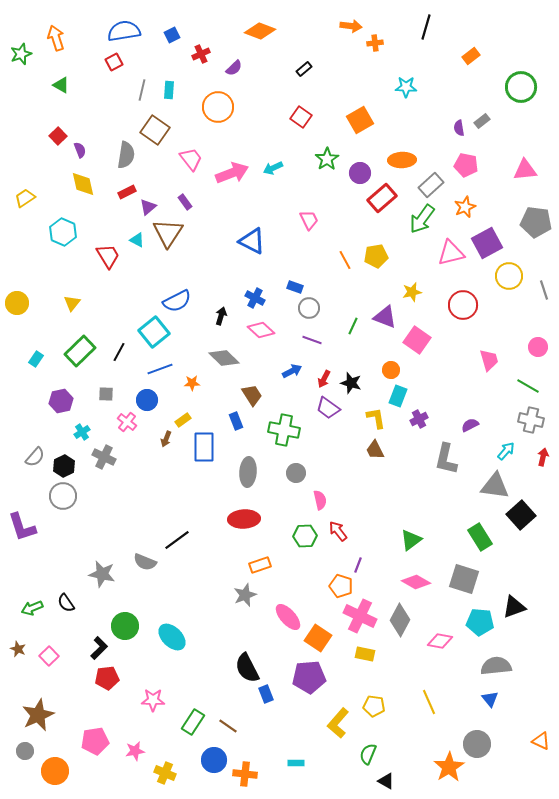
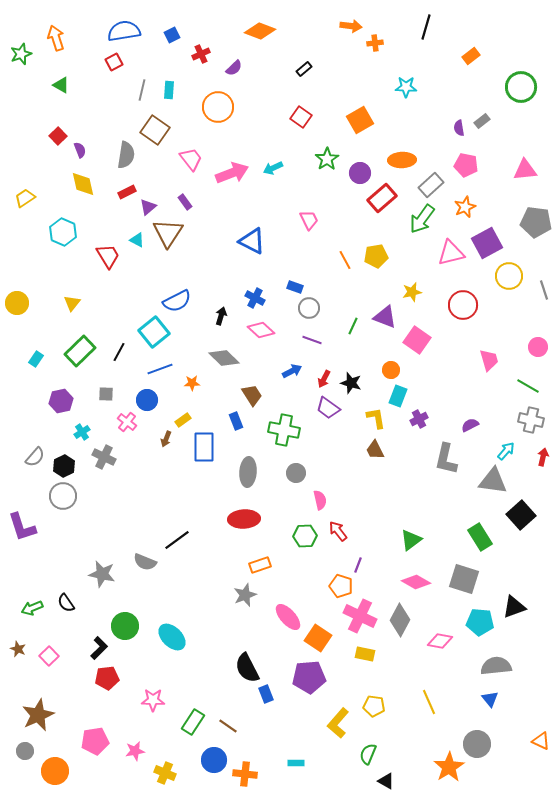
gray triangle at (495, 486): moved 2 px left, 5 px up
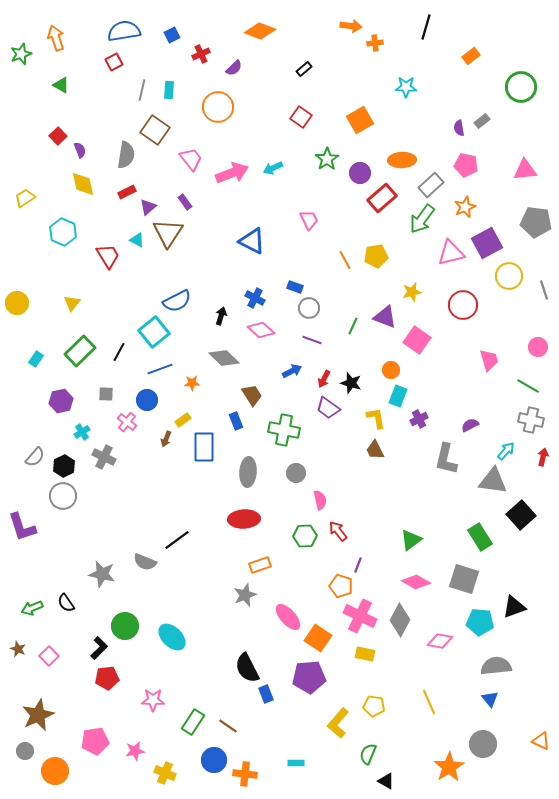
gray circle at (477, 744): moved 6 px right
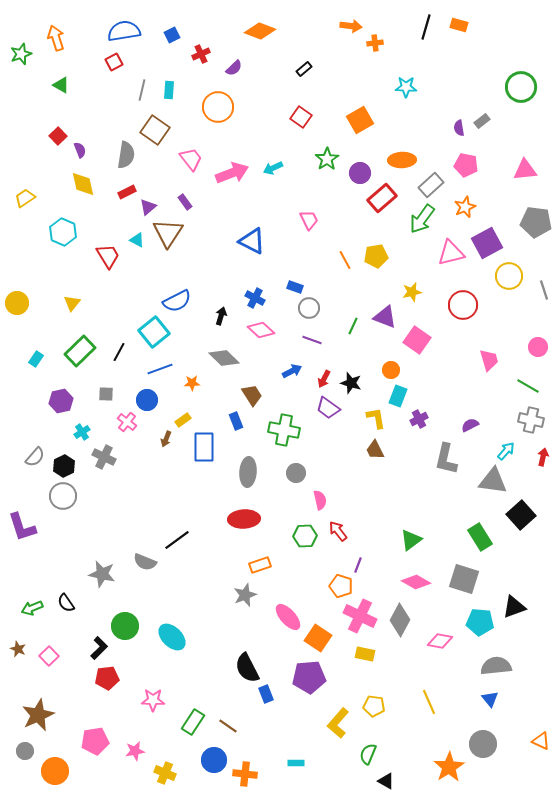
orange rectangle at (471, 56): moved 12 px left, 31 px up; rotated 54 degrees clockwise
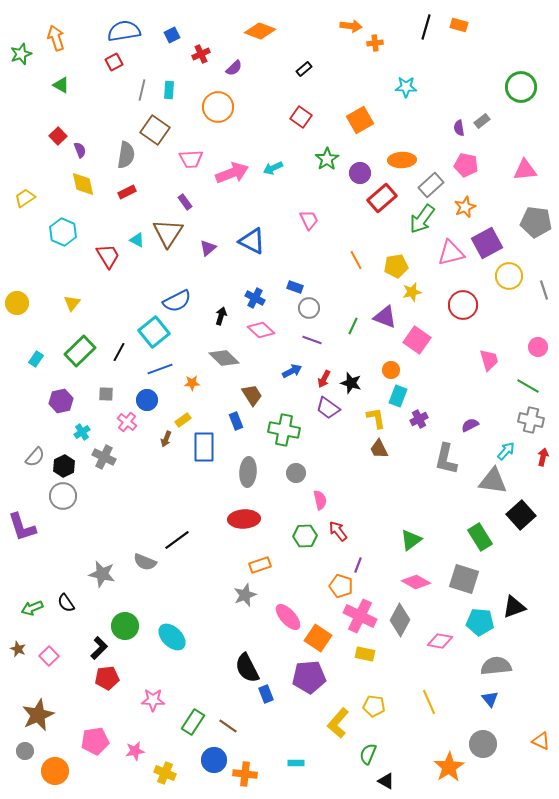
pink trapezoid at (191, 159): rotated 125 degrees clockwise
purple triangle at (148, 207): moved 60 px right, 41 px down
yellow pentagon at (376, 256): moved 20 px right, 10 px down
orange line at (345, 260): moved 11 px right
brown trapezoid at (375, 450): moved 4 px right, 1 px up
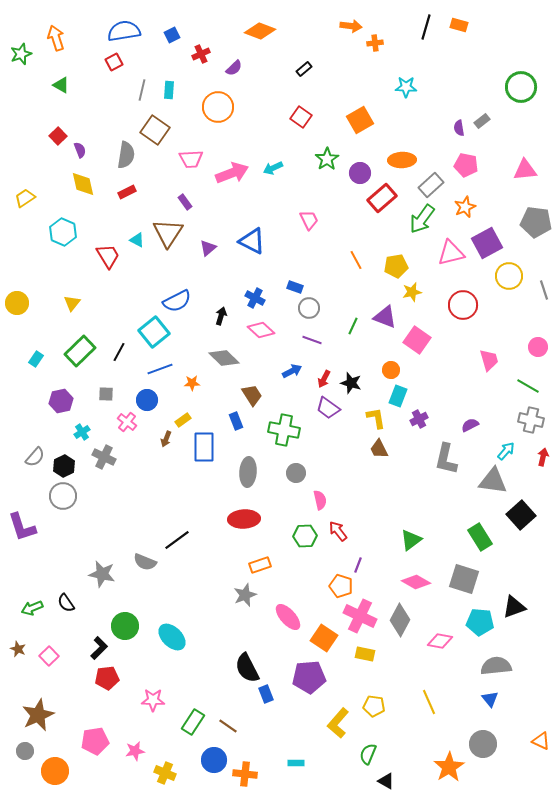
orange square at (318, 638): moved 6 px right
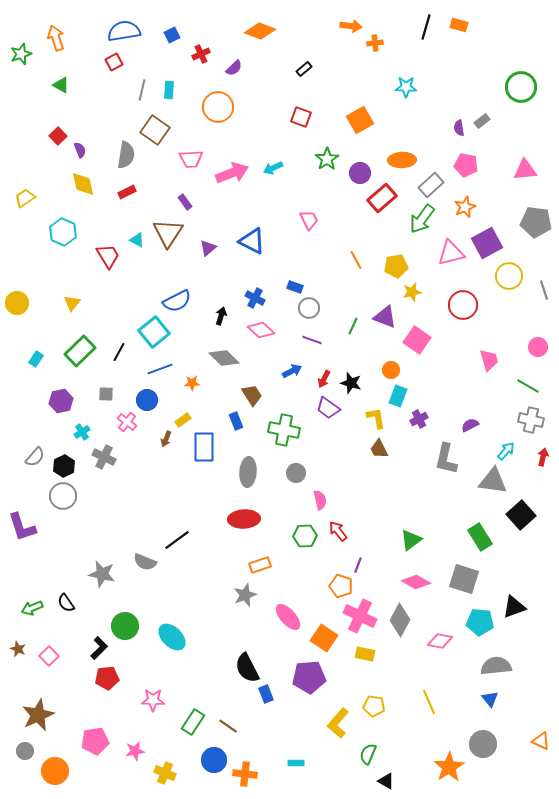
red square at (301, 117): rotated 15 degrees counterclockwise
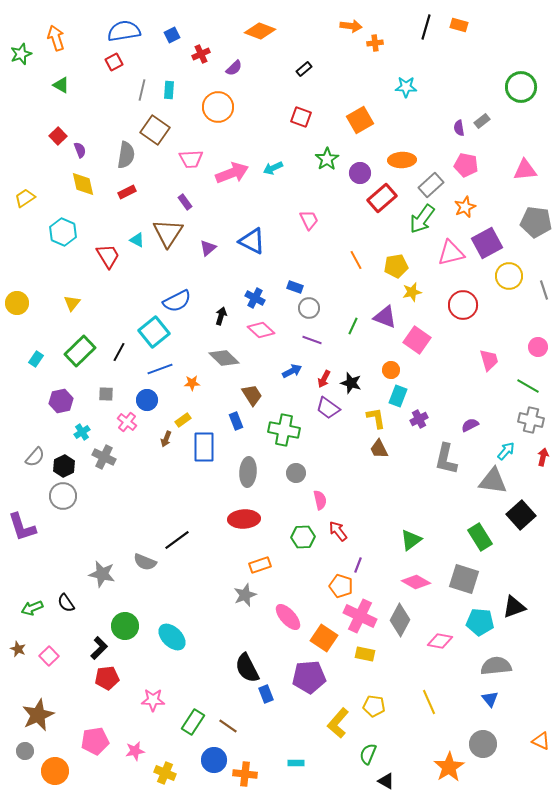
green hexagon at (305, 536): moved 2 px left, 1 px down
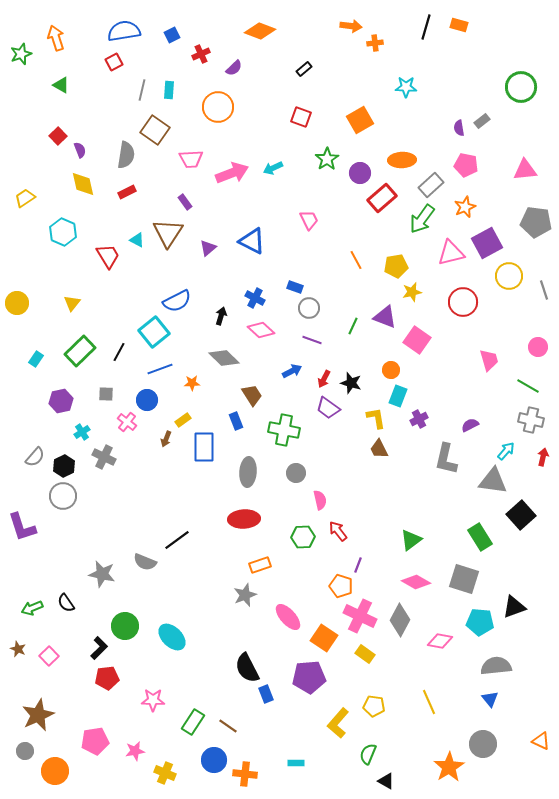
red circle at (463, 305): moved 3 px up
yellow rectangle at (365, 654): rotated 24 degrees clockwise
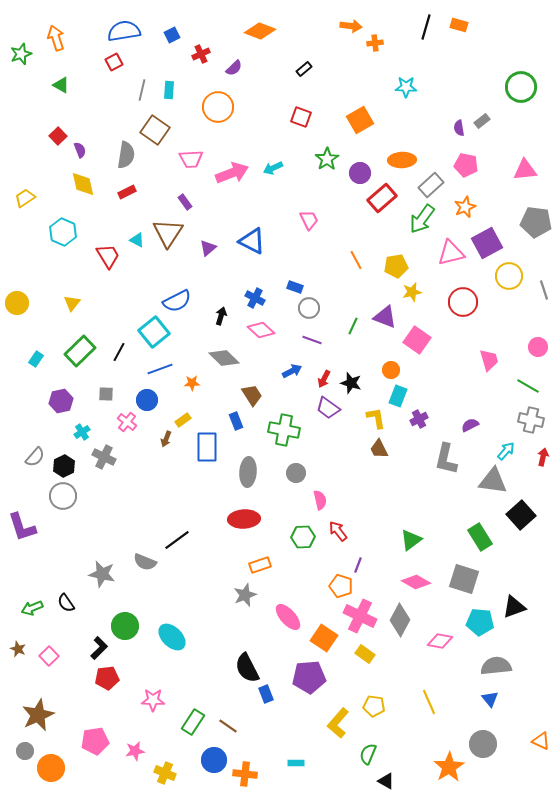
blue rectangle at (204, 447): moved 3 px right
orange circle at (55, 771): moved 4 px left, 3 px up
